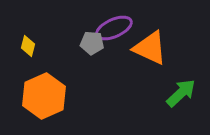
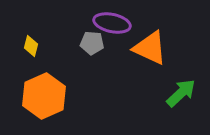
purple ellipse: moved 2 px left, 5 px up; rotated 36 degrees clockwise
yellow diamond: moved 3 px right
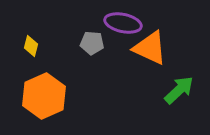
purple ellipse: moved 11 px right
green arrow: moved 2 px left, 3 px up
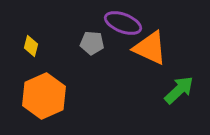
purple ellipse: rotated 9 degrees clockwise
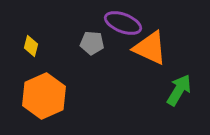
green arrow: rotated 16 degrees counterclockwise
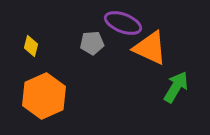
gray pentagon: rotated 10 degrees counterclockwise
green arrow: moved 3 px left, 3 px up
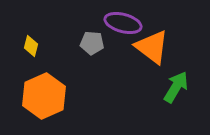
purple ellipse: rotated 6 degrees counterclockwise
gray pentagon: rotated 10 degrees clockwise
orange triangle: moved 2 px right, 1 px up; rotated 12 degrees clockwise
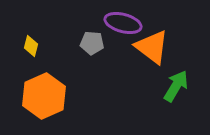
green arrow: moved 1 px up
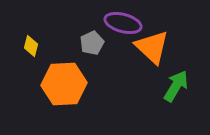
gray pentagon: rotated 30 degrees counterclockwise
orange triangle: rotated 6 degrees clockwise
orange hexagon: moved 20 px right, 12 px up; rotated 21 degrees clockwise
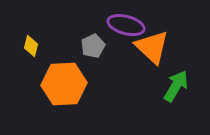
purple ellipse: moved 3 px right, 2 px down
gray pentagon: moved 1 px right, 3 px down
